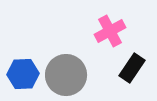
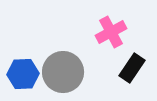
pink cross: moved 1 px right, 1 px down
gray circle: moved 3 px left, 3 px up
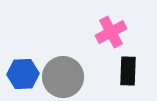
black rectangle: moved 4 px left, 3 px down; rotated 32 degrees counterclockwise
gray circle: moved 5 px down
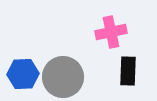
pink cross: rotated 16 degrees clockwise
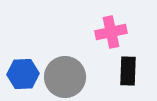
gray circle: moved 2 px right
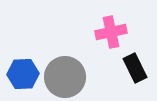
black rectangle: moved 7 px right, 3 px up; rotated 28 degrees counterclockwise
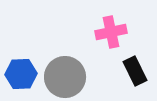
black rectangle: moved 3 px down
blue hexagon: moved 2 px left
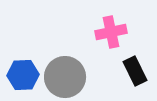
blue hexagon: moved 2 px right, 1 px down
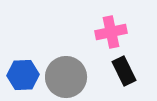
black rectangle: moved 11 px left
gray circle: moved 1 px right
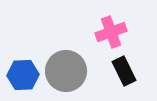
pink cross: rotated 8 degrees counterclockwise
gray circle: moved 6 px up
